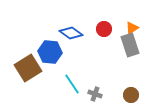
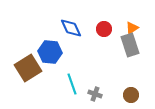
blue diamond: moved 5 px up; rotated 30 degrees clockwise
cyan line: rotated 15 degrees clockwise
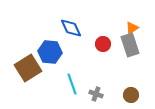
red circle: moved 1 px left, 15 px down
gray cross: moved 1 px right
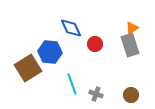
red circle: moved 8 px left
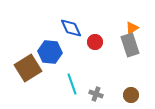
red circle: moved 2 px up
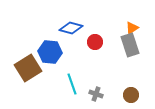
blue diamond: rotated 50 degrees counterclockwise
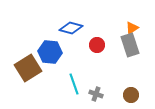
red circle: moved 2 px right, 3 px down
cyan line: moved 2 px right
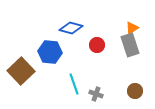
brown square: moved 7 px left, 3 px down; rotated 12 degrees counterclockwise
brown circle: moved 4 px right, 4 px up
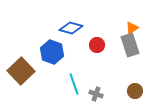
blue hexagon: moved 2 px right; rotated 15 degrees clockwise
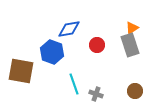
blue diamond: moved 2 px left, 1 px down; rotated 25 degrees counterclockwise
brown square: rotated 36 degrees counterclockwise
